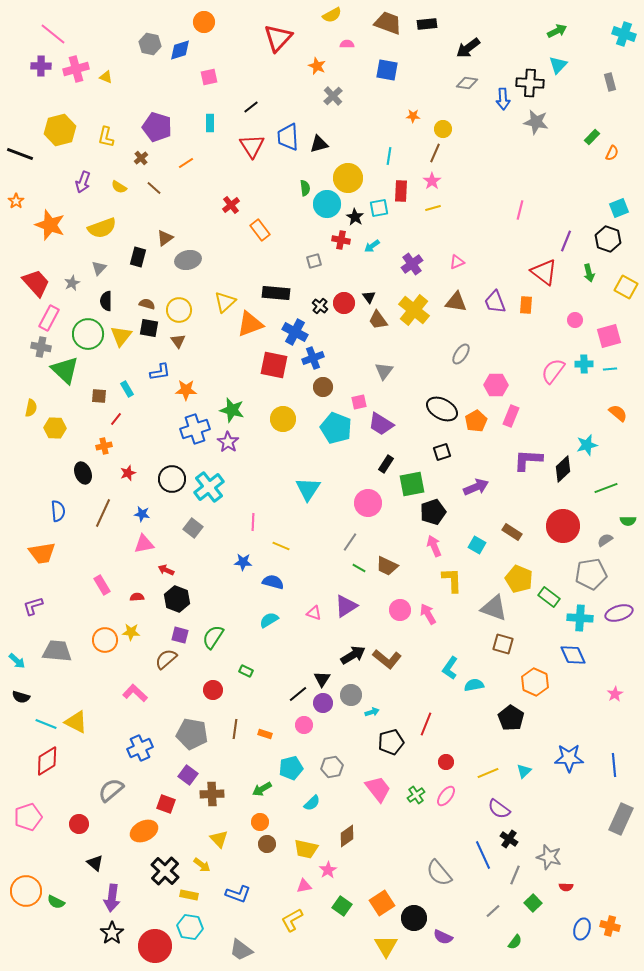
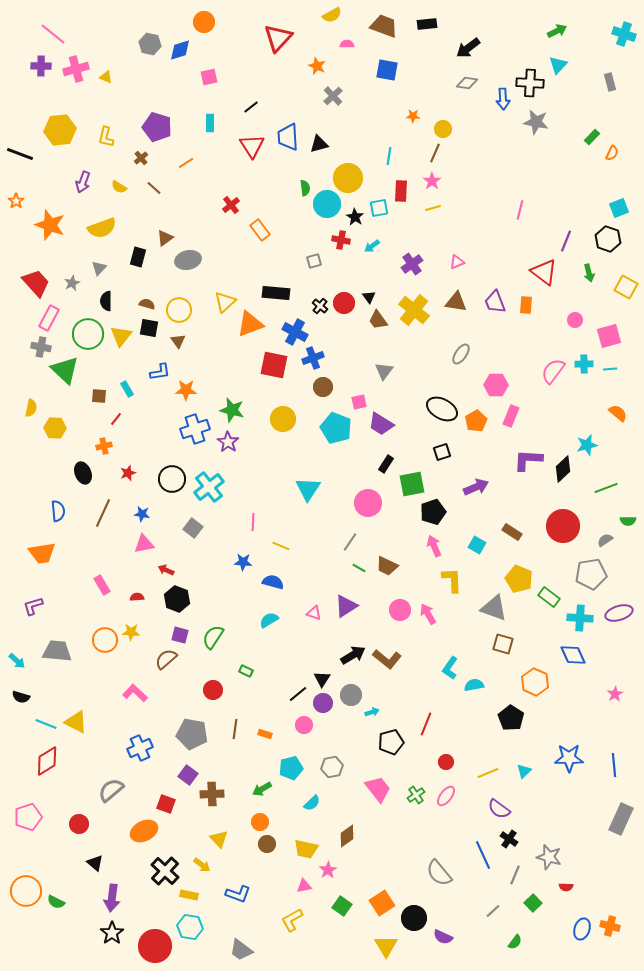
brown trapezoid at (388, 23): moved 4 px left, 3 px down
yellow hexagon at (60, 130): rotated 8 degrees clockwise
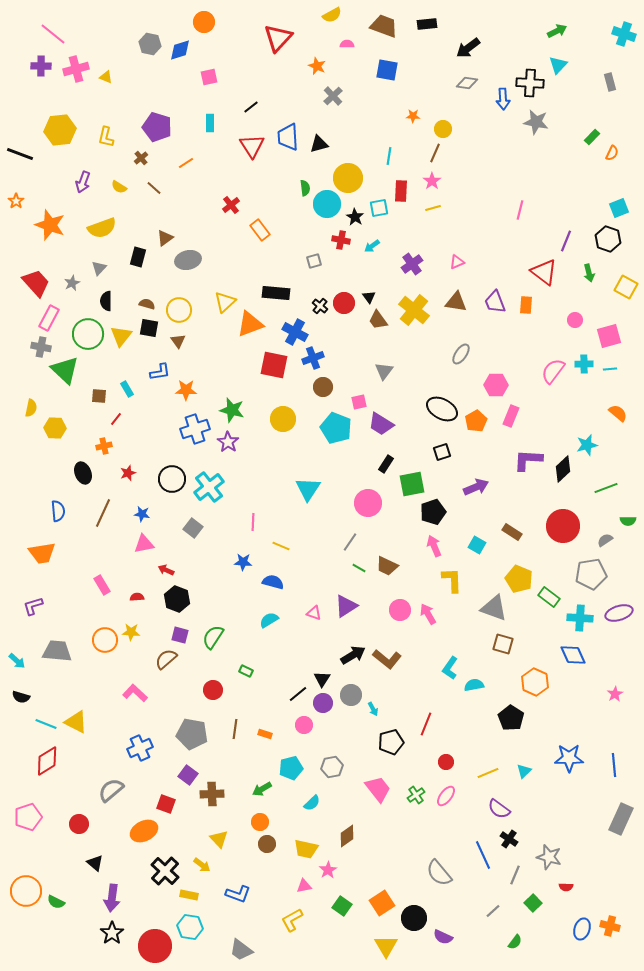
cyan arrow at (372, 712): moved 1 px right, 3 px up; rotated 80 degrees clockwise
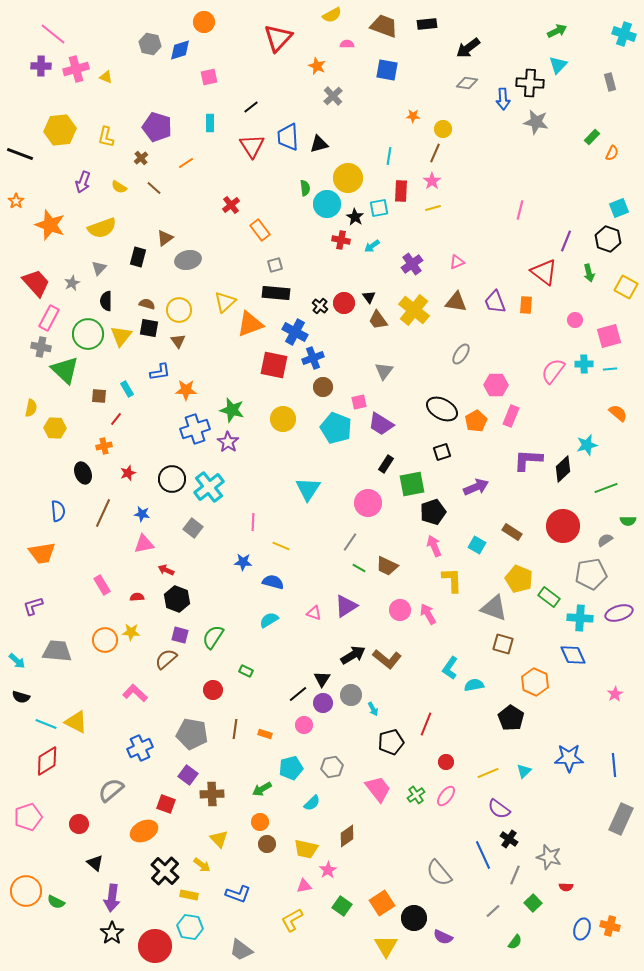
gray square at (314, 261): moved 39 px left, 4 px down
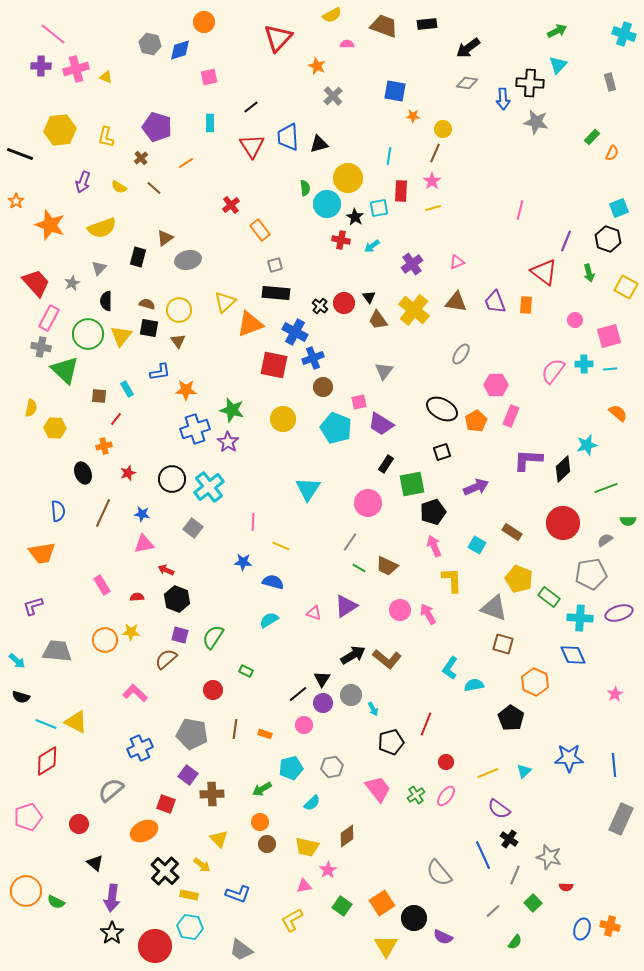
blue square at (387, 70): moved 8 px right, 21 px down
red circle at (563, 526): moved 3 px up
yellow trapezoid at (306, 849): moved 1 px right, 2 px up
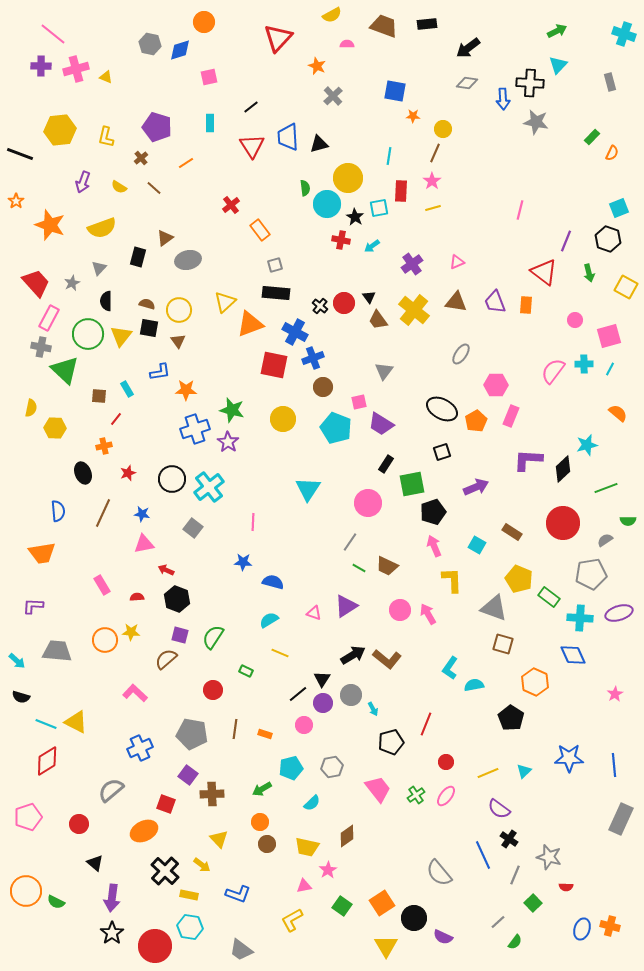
cyan line at (610, 369): rotated 56 degrees counterclockwise
yellow line at (281, 546): moved 1 px left, 107 px down
purple L-shape at (33, 606): rotated 20 degrees clockwise
gray line at (493, 911): moved 5 px right, 11 px down
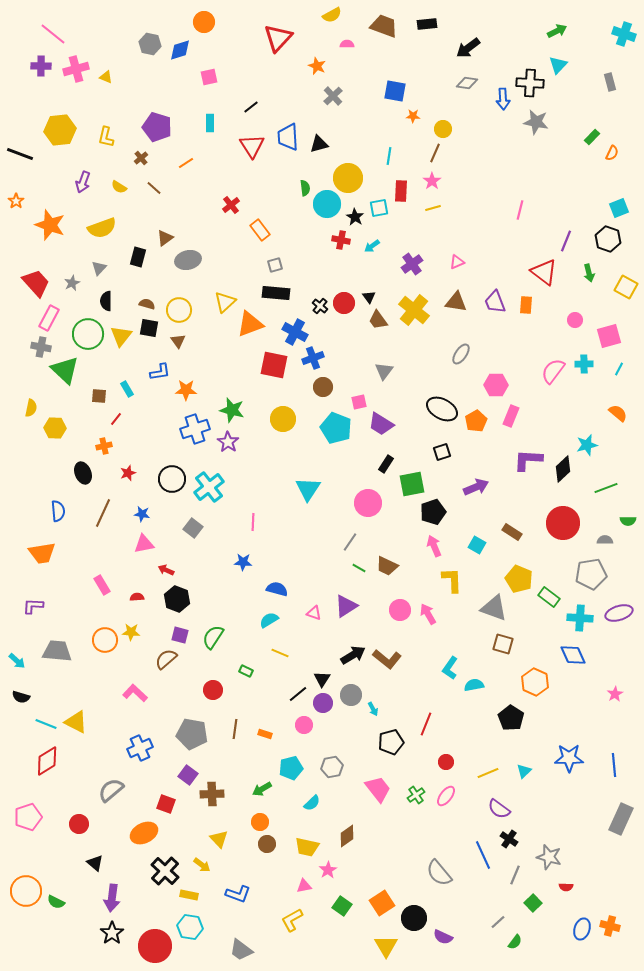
cyan line at (610, 369): moved 9 px right
gray semicircle at (605, 540): rotated 35 degrees clockwise
blue semicircle at (273, 582): moved 4 px right, 7 px down
orange ellipse at (144, 831): moved 2 px down
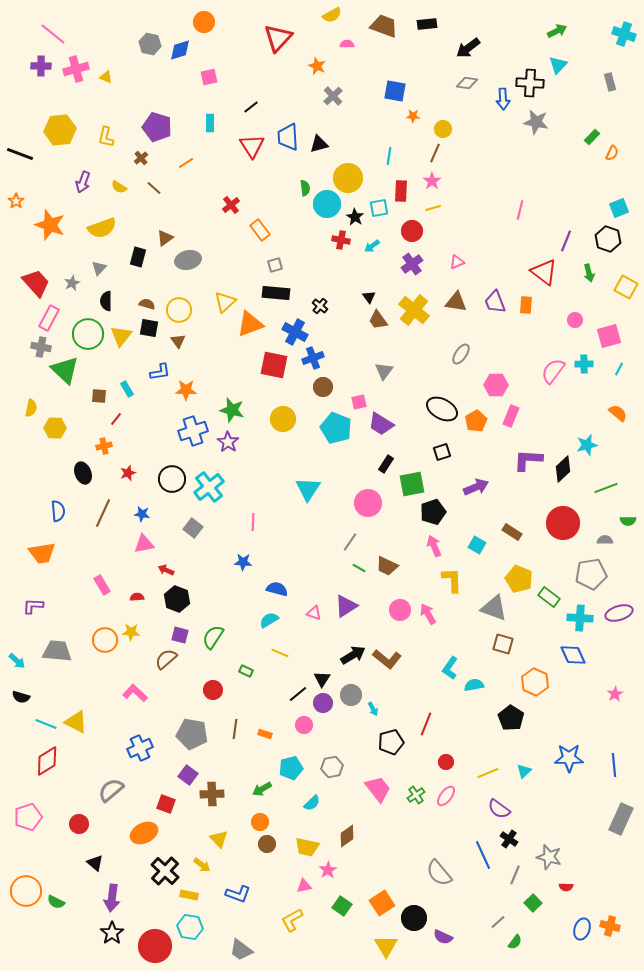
red circle at (344, 303): moved 68 px right, 72 px up
blue cross at (195, 429): moved 2 px left, 2 px down
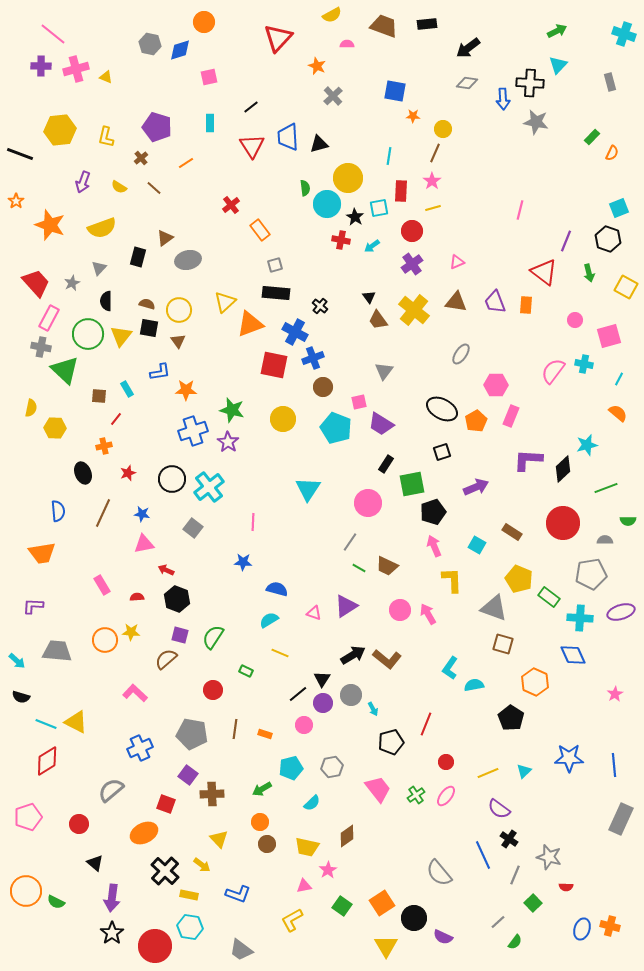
cyan cross at (584, 364): rotated 12 degrees clockwise
cyan line at (619, 369): moved 10 px down
purple ellipse at (619, 613): moved 2 px right, 1 px up
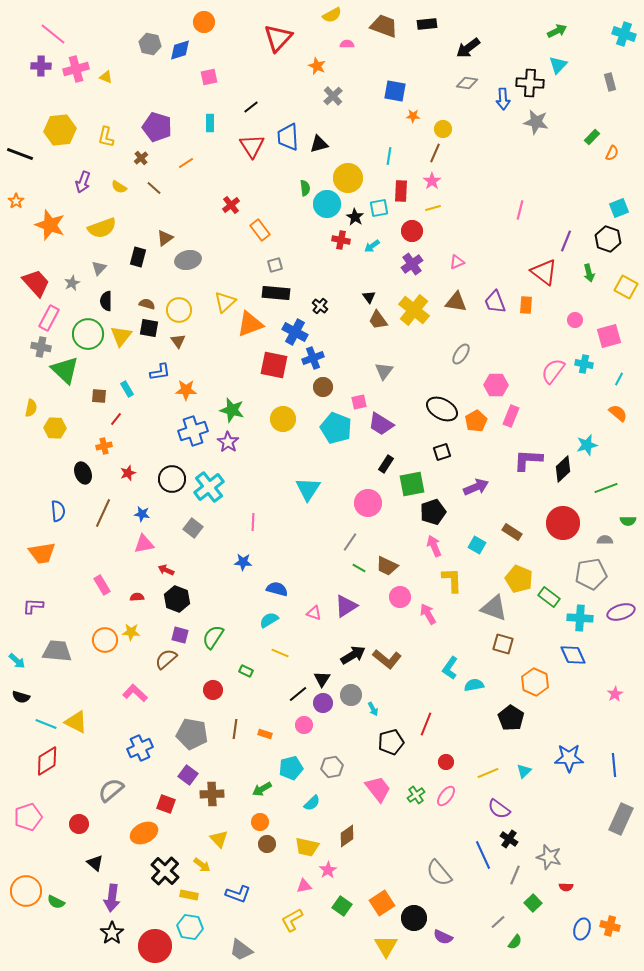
pink circle at (400, 610): moved 13 px up
